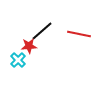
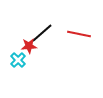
black line: moved 2 px down
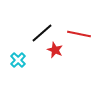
red star: moved 26 px right, 4 px down; rotated 28 degrees clockwise
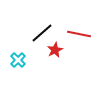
red star: rotated 21 degrees clockwise
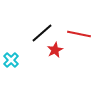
cyan cross: moved 7 px left
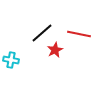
cyan cross: rotated 35 degrees counterclockwise
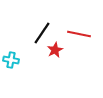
black line: rotated 15 degrees counterclockwise
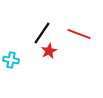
red line: rotated 10 degrees clockwise
red star: moved 6 px left, 1 px down
